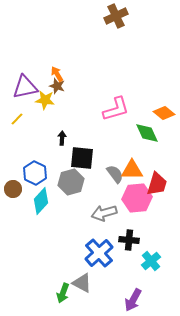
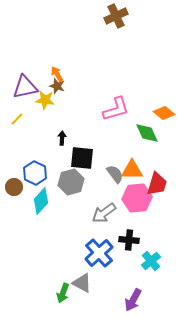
brown circle: moved 1 px right, 2 px up
gray arrow: rotated 20 degrees counterclockwise
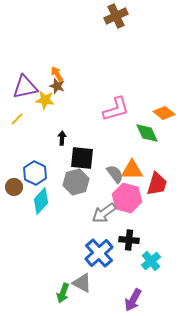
gray hexagon: moved 5 px right
pink hexagon: moved 10 px left; rotated 20 degrees clockwise
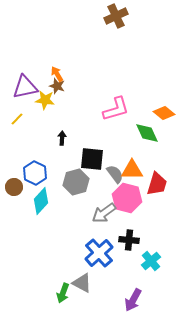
black square: moved 10 px right, 1 px down
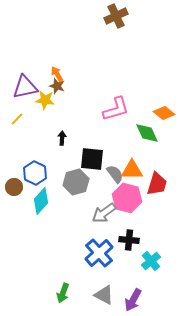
gray triangle: moved 22 px right, 12 px down
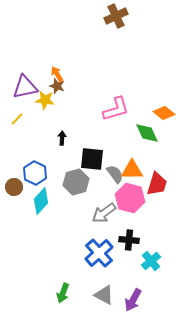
pink hexagon: moved 3 px right
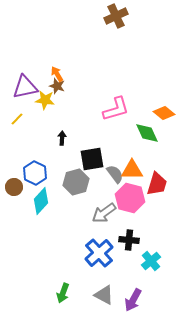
black square: rotated 15 degrees counterclockwise
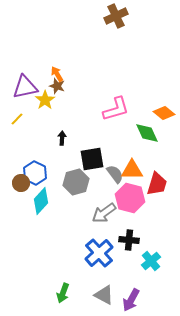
yellow star: rotated 30 degrees clockwise
brown circle: moved 7 px right, 4 px up
purple arrow: moved 2 px left
